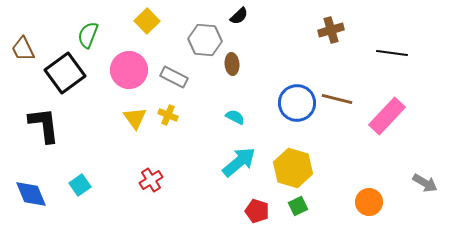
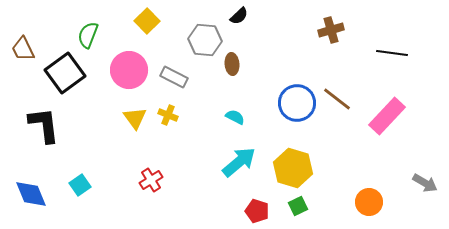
brown line: rotated 24 degrees clockwise
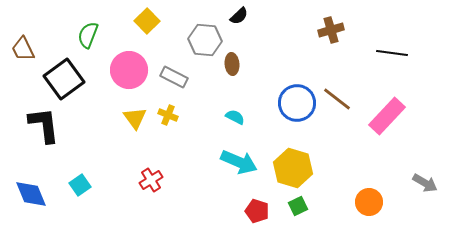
black square: moved 1 px left, 6 px down
cyan arrow: rotated 63 degrees clockwise
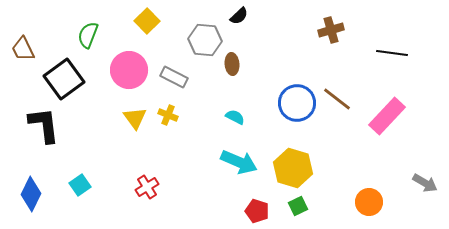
red cross: moved 4 px left, 7 px down
blue diamond: rotated 48 degrees clockwise
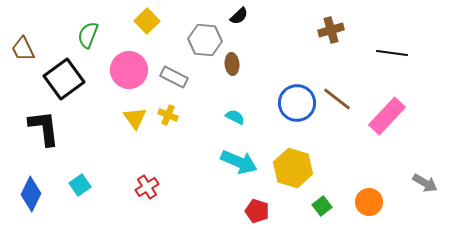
black L-shape: moved 3 px down
green square: moved 24 px right; rotated 12 degrees counterclockwise
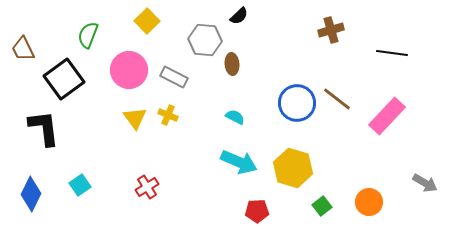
red pentagon: rotated 20 degrees counterclockwise
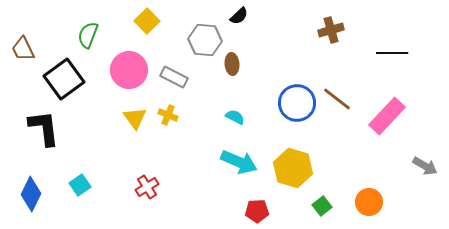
black line: rotated 8 degrees counterclockwise
gray arrow: moved 17 px up
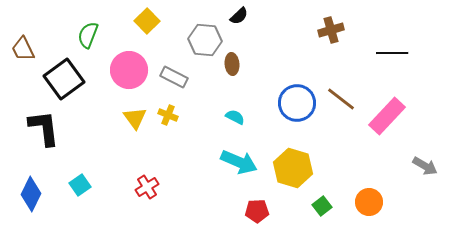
brown line: moved 4 px right
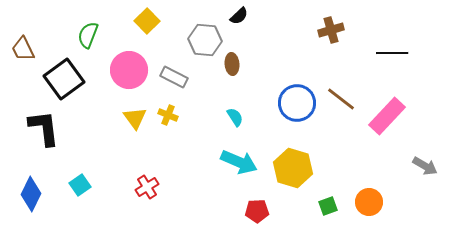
cyan semicircle: rotated 30 degrees clockwise
green square: moved 6 px right; rotated 18 degrees clockwise
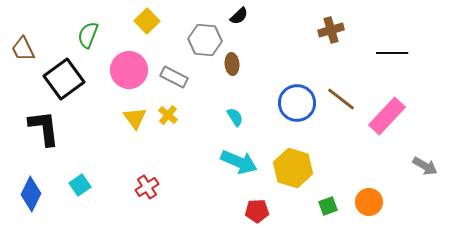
yellow cross: rotated 18 degrees clockwise
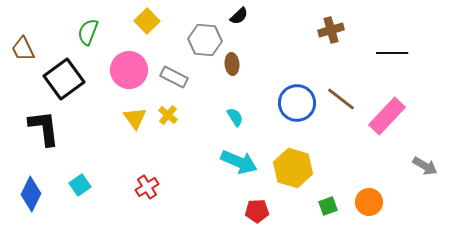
green semicircle: moved 3 px up
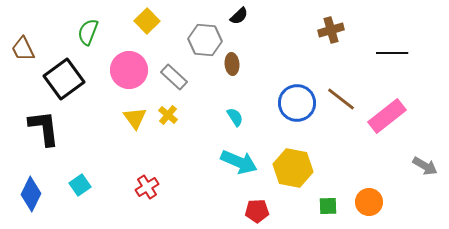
gray rectangle: rotated 16 degrees clockwise
pink rectangle: rotated 9 degrees clockwise
yellow hexagon: rotated 6 degrees counterclockwise
green square: rotated 18 degrees clockwise
